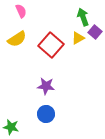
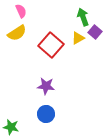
yellow semicircle: moved 6 px up
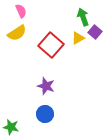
purple star: rotated 12 degrees clockwise
blue circle: moved 1 px left
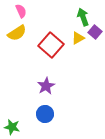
purple star: rotated 24 degrees clockwise
green star: moved 1 px right
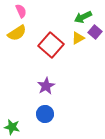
green arrow: rotated 96 degrees counterclockwise
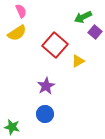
yellow triangle: moved 23 px down
red square: moved 4 px right
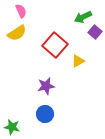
purple star: rotated 18 degrees clockwise
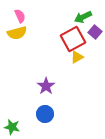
pink semicircle: moved 1 px left, 5 px down
yellow semicircle: rotated 18 degrees clockwise
red square: moved 18 px right, 6 px up; rotated 20 degrees clockwise
yellow triangle: moved 1 px left, 4 px up
purple star: rotated 24 degrees counterclockwise
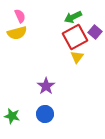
green arrow: moved 10 px left
red square: moved 2 px right, 2 px up
yellow triangle: rotated 24 degrees counterclockwise
green star: moved 11 px up
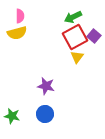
pink semicircle: rotated 24 degrees clockwise
purple square: moved 1 px left, 4 px down
purple star: rotated 24 degrees counterclockwise
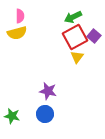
purple star: moved 2 px right, 5 px down
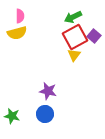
yellow triangle: moved 3 px left, 2 px up
